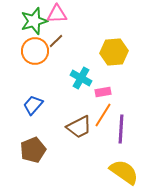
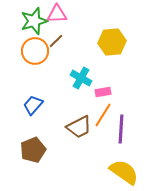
yellow hexagon: moved 2 px left, 10 px up
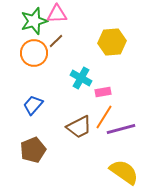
orange circle: moved 1 px left, 2 px down
orange line: moved 1 px right, 2 px down
purple line: rotated 72 degrees clockwise
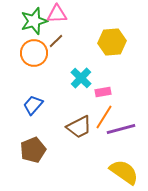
cyan cross: rotated 15 degrees clockwise
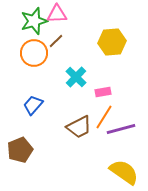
cyan cross: moved 5 px left, 1 px up
brown pentagon: moved 13 px left
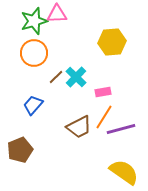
brown line: moved 36 px down
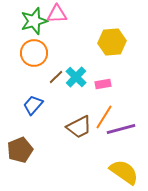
pink rectangle: moved 8 px up
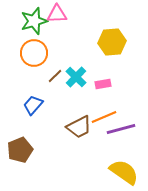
brown line: moved 1 px left, 1 px up
orange line: rotated 35 degrees clockwise
